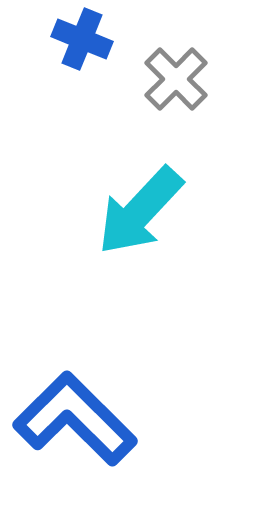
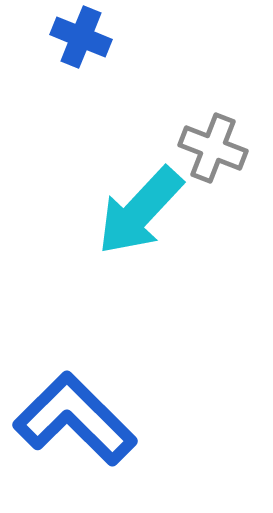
blue cross: moved 1 px left, 2 px up
gray cross: moved 37 px right, 69 px down; rotated 24 degrees counterclockwise
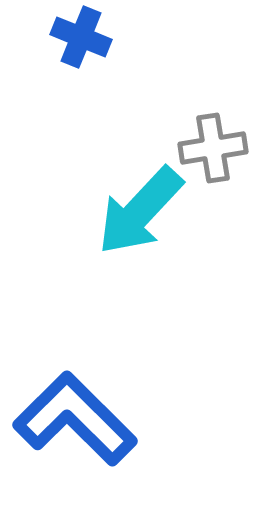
gray cross: rotated 30 degrees counterclockwise
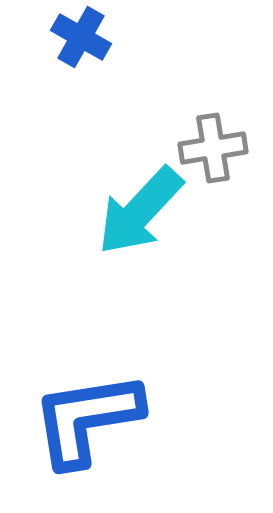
blue cross: rotated 8 degrees clockwise
blue L-shape: moved 12 px right; rotated 54 degrees counterclockwise
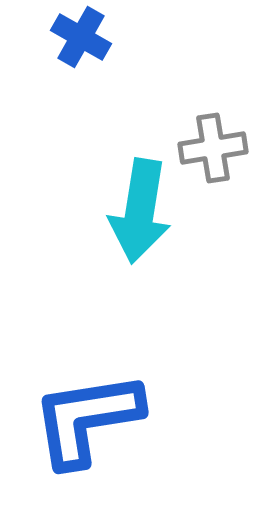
cyan arrow: rotated 34 degrees counterclockwise
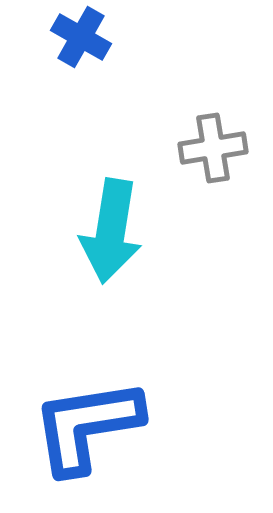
cyan arrow: moved 29 px left, 20 px down
blue L-shape: moved 7 px down
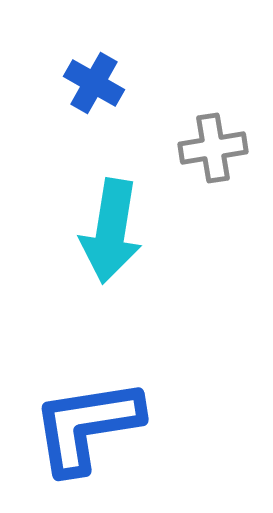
blue cross: moved 13 px right, 46 px down
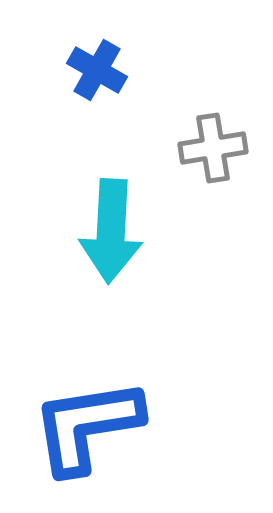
blue cross: moved 3 px right, 13 px up
cyan arrow: rotated 6 degrees counterclockwise
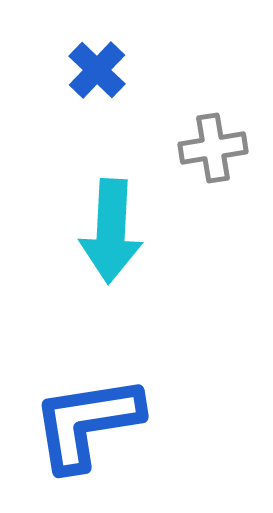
blue cross: rotated 14 degrees clockwise
blue L-shape: moved 3 px up
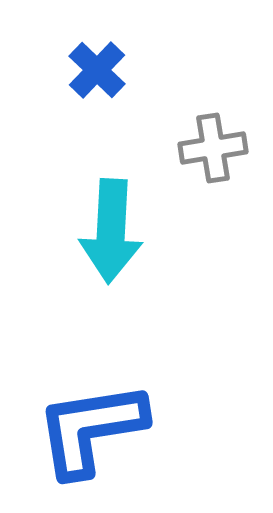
blue L-shape: moved 4 px right, 6 px down
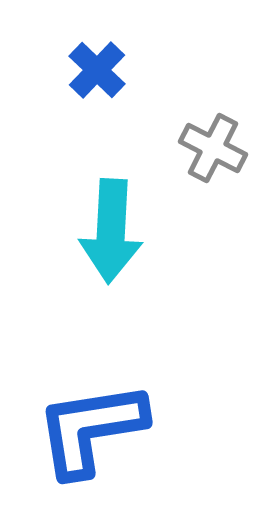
gray cross: rotated 36 degrees clockwise
